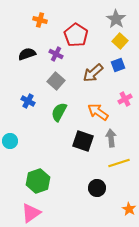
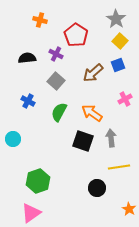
black semicircle: moved 4 px down; rotated 12 degrees clockwise
orange arrow: moved 6 px left, 1 px down
cyan circle: moved 3 px right, 2 px up
yellow line: moved 4 px down; rotated 10 degrees clockwise
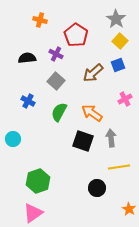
pink triangle: moved 2 px right
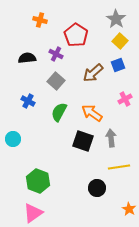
green hexagon: rotated 20 degrees counterclockwise
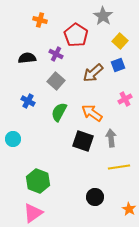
gray star: moved 13 px left, 3 px up
black circle: moved 2 px left, 9 px down
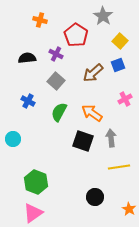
green hexagon: moved 2 px left, 1 px down
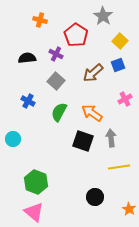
pink triangle: moved 1 px right, 1 px up; rotated 45 degrees counterclockwise
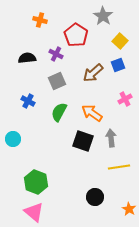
gray square: moved 1 px right; rotated 24 degrees clockwise
